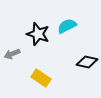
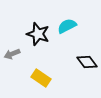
black diamond: rotated 40 degrees clockwise
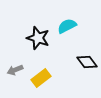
black star: moved 4 px down
gray arrow: moved 3 px right, 16 px down
yellow rectangle: rotated 72 degrees counterclockwise
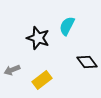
cyan semicircle: rotated 36 degrees counterclockwise
gray arrow: moved 3 px left
yellow rectangle: moved 1 px right, 2 px down
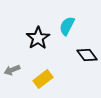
black star: rotated 20 degrees clockwise
black diamond: moved 7 px up
yellow rectangle: moved 1 px right, 1 px up
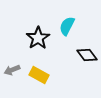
yellow rectangle: moved 4 px left, 4 px up; rotated 66 degrees clockwise
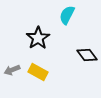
cyan semicircle: moved 11 px up
yellow rectangle: moved 1 px left, 3 px up
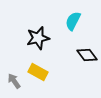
cyan semicircle: moved 6 px right, 6 px down
black star: rotated 20 degrees clockwise
gray arrow: moved 2 px right, 11 px down; rotated 77 degrees clockwise
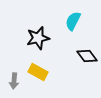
black diamond: moved 1 px down
gray arrow: rotated 140 degrees counterclockwise
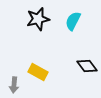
black star: moved 19 px up
black diamond: moved 10 px down
gray arrow: moved 4 px down
